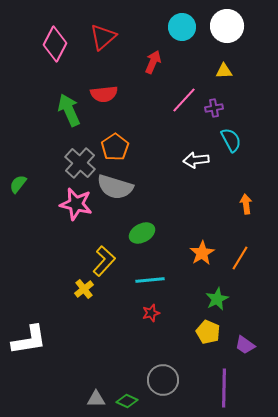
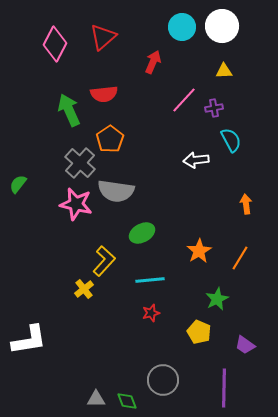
white circle: moved 5 px left
orange pentagon: moved 5 px left, 8 px up
gray semicircle: moved 1 px right, 4 px down; rotated 9 degrees counterclockwise
orange star: moved 3 px left, 2 px up
yellow pentagon: moved 9 px left
green diamond: rotated 45 degrees clockwise
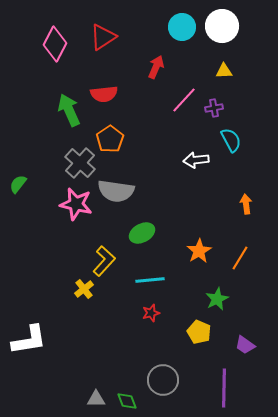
red triangle: rotated 8 degrees clockwise
red arrow: moved 3 px right, 5 px down
